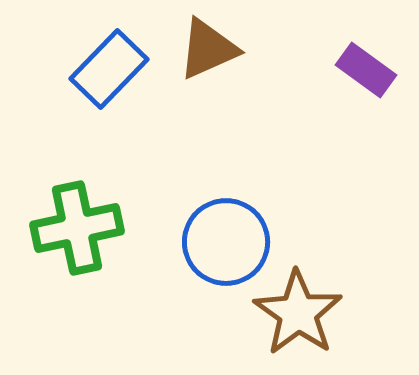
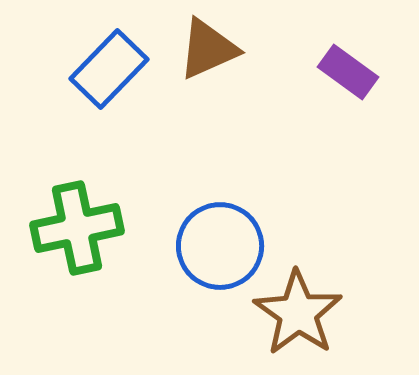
purple rectangle: moved 18 px left, 2 px down
blue circle: moved 6 px left, 4 px down
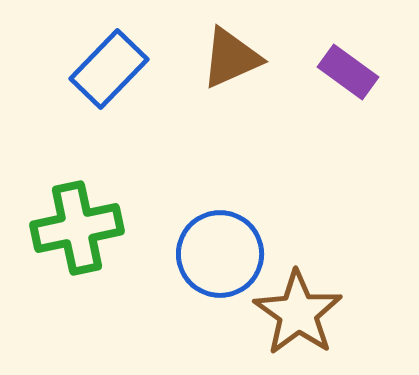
brown triangle: moved 23 px right, 9 px down
blue circle: moved 8 px down
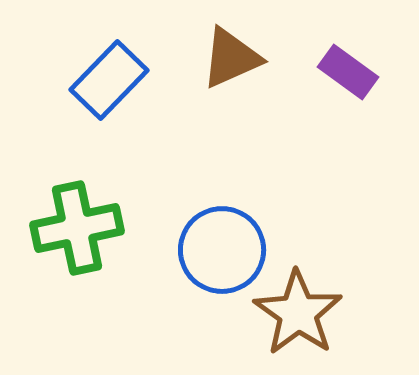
blue rectangle: moved 11 px down
blue circle: moved 2 px right, 4 px up
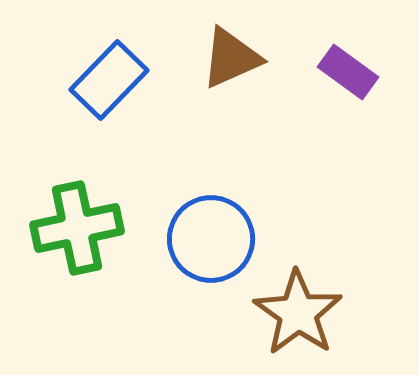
blue circle: moved 11 px left, 11 px up
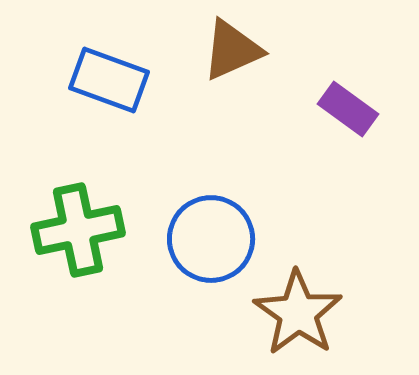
brown triangle: moved 1 px right, 8 px up
purple rectangle: moved 37 px down
blue rectangle: rotated 66 degrees clockwise
green cross: moved 1 px right, 2 px down
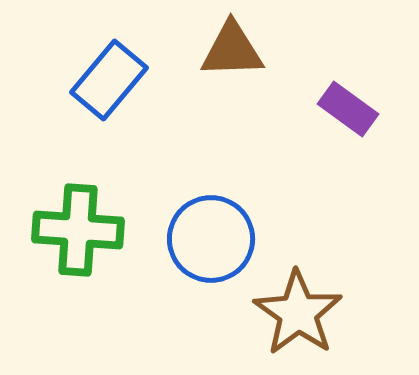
brown triangle: rotated 22 degrees clockwise
blue rectangle: rotated 70 degrees counterclockwise
green cross: rotated 16 degrees clockwise
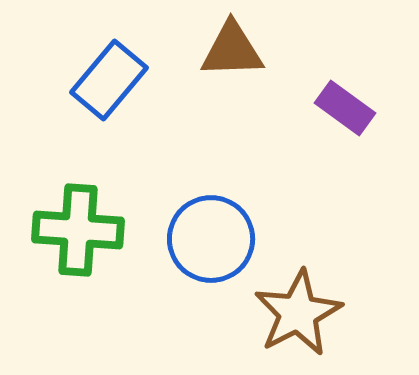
purple rectangle: moved 3 px left, 1 px up
brown star: rotated 10 degrees clockwise
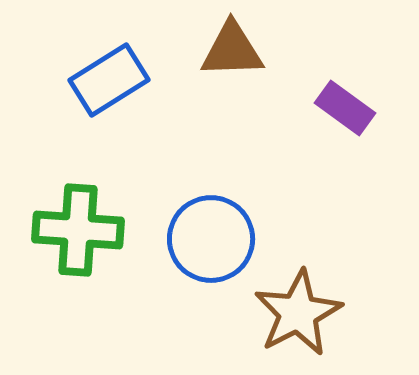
blue rectangle: rotated 18 degrees clockwise
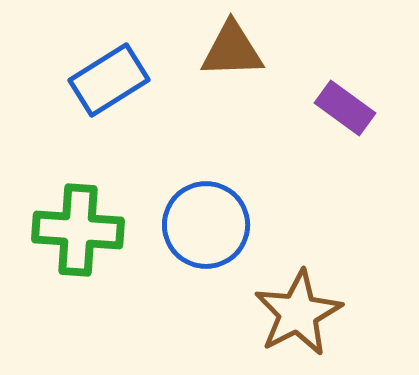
blue circle: moved 5 px left, 14 px up
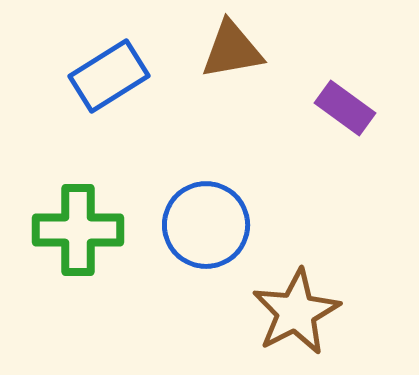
brown triangle: rotated 8 degrees counterclockwise
blue rectangle: moved 4 px up
green cross: rotated 4 degrees counterclockwise
brown star: moved 2 px left, 1 px up
